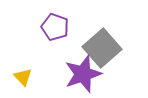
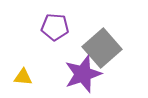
purple pentagon: rotated 16 degrees counterclockwise
yellow triangle: rotated 42 degrees counterclockwise
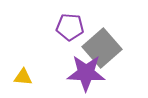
purple pentagon: moved 15 px right
purple star: moved 3 px right, 1 px up; rotated 21 degrees clockwise
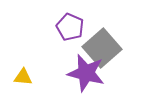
purple pentagon: rotated 20 degrees clockwise
purple star: rotated 12 degrees clockwise
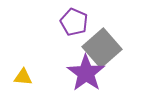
purple pentagon: moved 4 px right, 5 px up
purple star: rotated 21 degrees clockwise
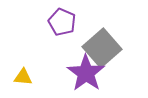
purple pentagon: moved 12 px left
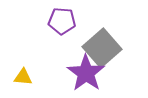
purple pentagon: moved 1 px up; rotated 20 degrees counterclockwise
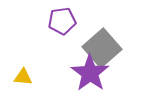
purple pentagon: rotated 12 degrees counterclockwise
purple star: moved 4 px right
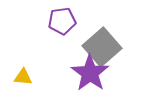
gray square: moved 1 px up
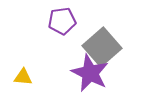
purple star: rotated 9 degrees counterclockwise
